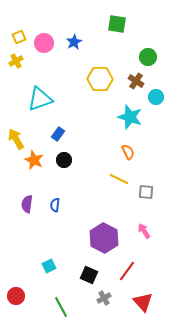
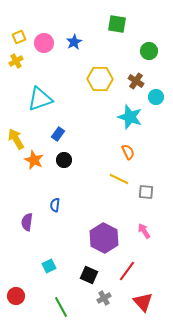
green circle: moved 1 px right, 6 px up
purple semicircle: moved 18 px down
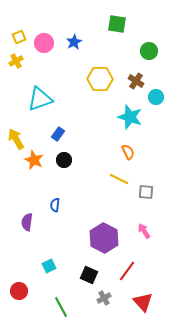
red circle: moved 3 px right, 5 px up
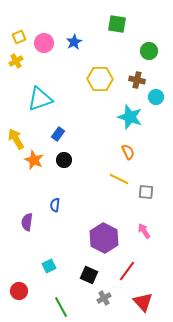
brown cross: moved 1 px right, 1 px up; rotated 21 degrees counterclockwise
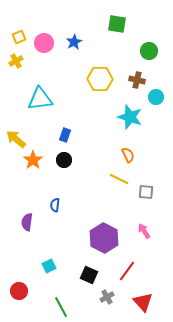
cyan triangle: rotated 12 degrees clockwise
blue rectangle: moved 7 px right, 1 px down; rotated 16 degrees counterclockwise
yellow arrow: rotated 20 degrees counterclockwise
orange semicircle: moved 3 px down
orange star: moved 1 px left; rotated 12 degrees clockwise
gray cross: moved 3 px right, 1 px up
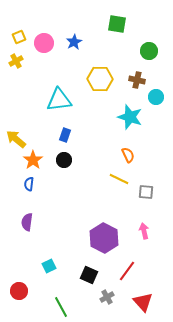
cyan triangle: moved 19 px right, 1 px down
blue semicircle: moved 26 px left, 21 px up
pink arrow: rotated 21 degrees clockwise
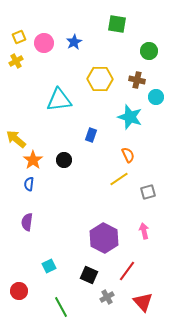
blue rectangle: moved 26 px right
yellow line: rotated 60 degrees counterclockwise
gray square: moved 2 px right; rotated 21 degrees counterclockwise
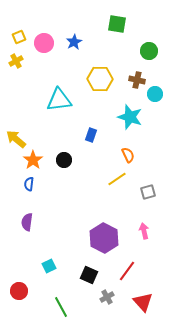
cyan circle: moved 1 px left, 3 px up
yellow line: moved 2 px left
